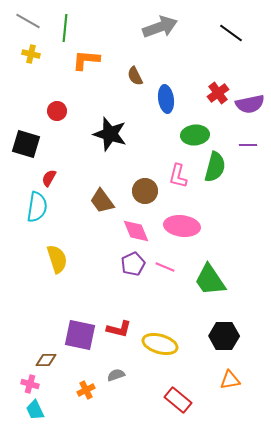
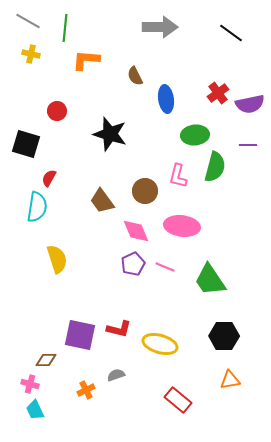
gray arrow: rotated 20 degrees clockwise
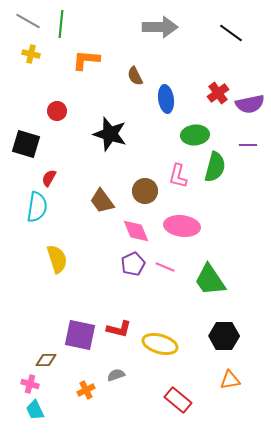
green line: moved 4 px left, 4 px up
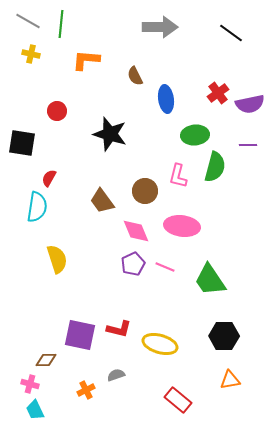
black square: moved 4 px left, 1 px up; rotated 8 degrees counterclockwise
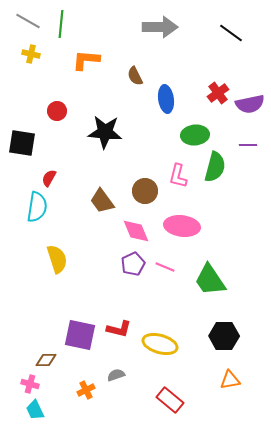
black star: moved 5 px left, 2 px up; rotated 12 degrees counterclockwise
red rectangle: moved 8 px left
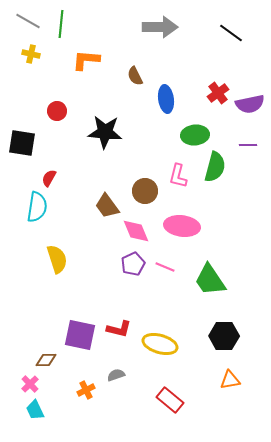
brown trapezoid: moved 5 px right, 5 px down
pink cross: rotated 30 degrees clockwise
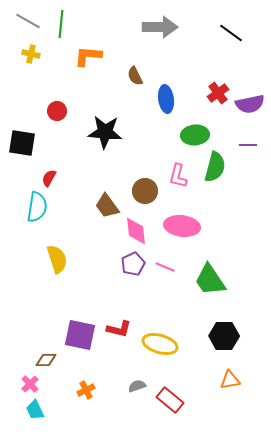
orange L-shape: moved 2 px right, 4 px up
pink diamond: rotated 16 degrees clockwise
gray semicircle: moved 21 px right, 11 px down
